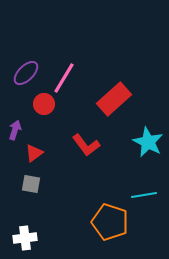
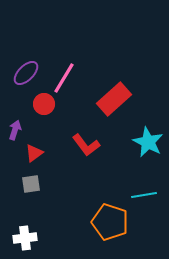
gray square: rotated 18 degrees counterclockwise
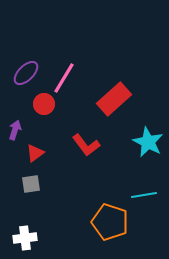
red triangle: moved 1 px right
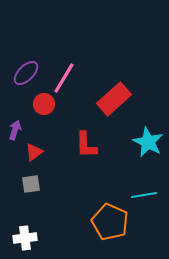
red L-shape: rotated 36 degrees clockwise
red triangle: moved 1 px left, 1 px up
orange pentagon: rotated 6 degrees clockwise
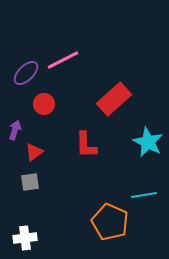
pink line: moved 1 px left, 18 px up; rotated 32 degrees clockwise
gray square: moved 1 px left, 2 px up
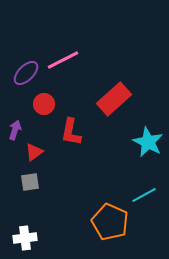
red L-shape: moved 15 px left, 13 px up; rotated 12 degrees clockwise
cyan line: rotated 20 degrees counterclockwise
